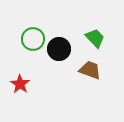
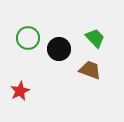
green circle: moved 5 px left, 1 px up
red star: moved 7 px down; rotated 12 degrees clockwise
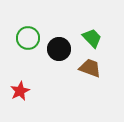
green trapezoid: moved 3 px left
brown trapezoid: moved 2 px up
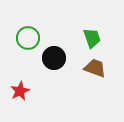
green trapezoid: rotated 25 degrees clockwise
black circle: moved 5 px left, 9 px down
brown trapezoid: moved 5 px right
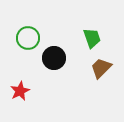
brown trapezoid: moved 6 px right; rotated 65 degrees counterclockwise
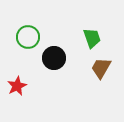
green circle: moved 1 px up
brown trapezoid: rotated 15 degrees counterclockwise
red star: moved 3 px left, 5 px up
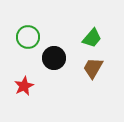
green trapezoid: rotated 60 degrees clockwise
brown trapezoid: moved 8 px left
red star: moved 7 px right
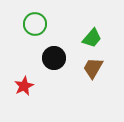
green circle: moved 7 px right, 13 px up
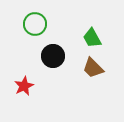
green trapezoid: rotated 110 degrees clockwise
black circle: moved 1 px left, 2 px up
brown trapezoid: rotated 75 degrees counterclockwise
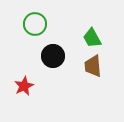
brown trapezoid: moved 2 px up; rotated 40 degrees clockwise
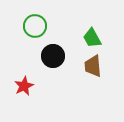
green circle: moved 2 px down
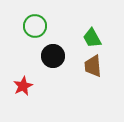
red star: moved 1 px left
